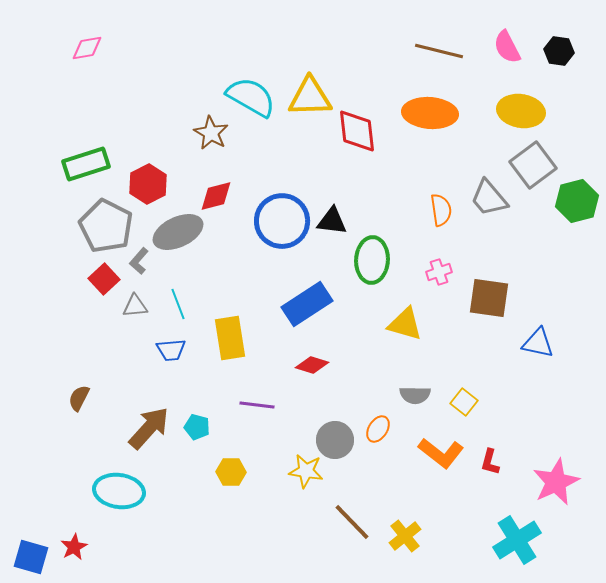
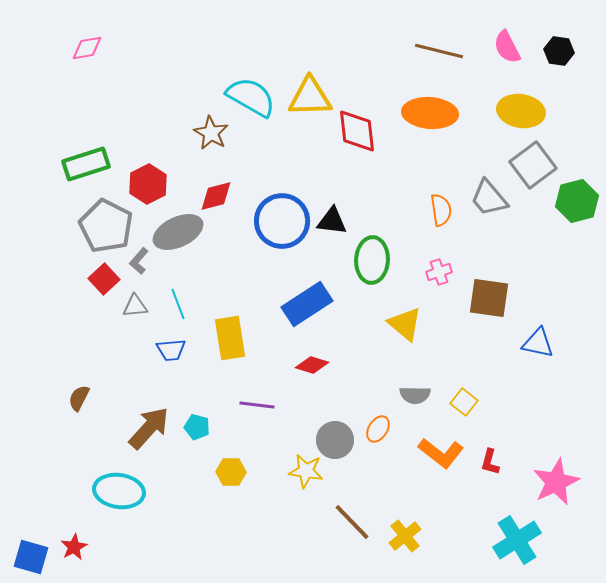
yellow triangle at (405, 324): rotated 24 degrees clockwise
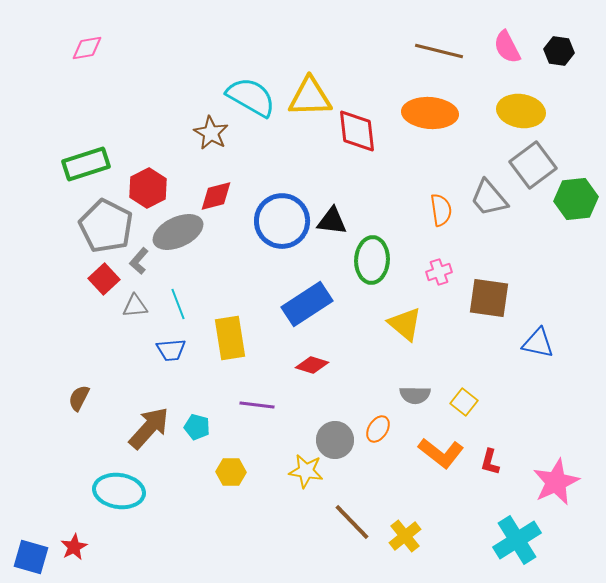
red hexagon at (148, 184): moved 4 px down
green hexagon at (577, 201): moved 1 px left, 2 px up; rotated 9 degrees clockwise
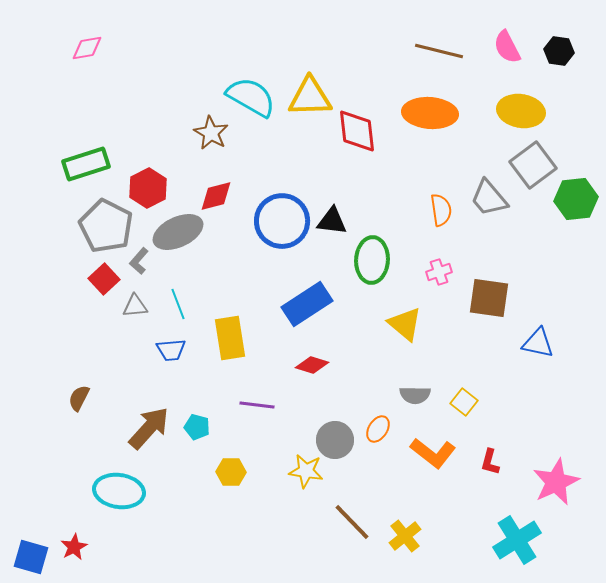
orange L-shape at (441, 453): moved 8 px left
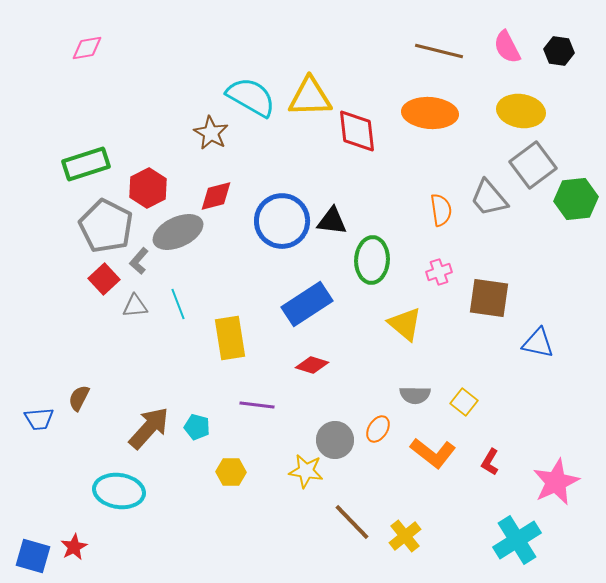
blue trapezoid at (171, 350): moved 132 px left, 69 px down
red L-shape at (490, 462): rotated 16 degrees clockwise
blue square at (31, 557): moved 2 px right, 1 px up
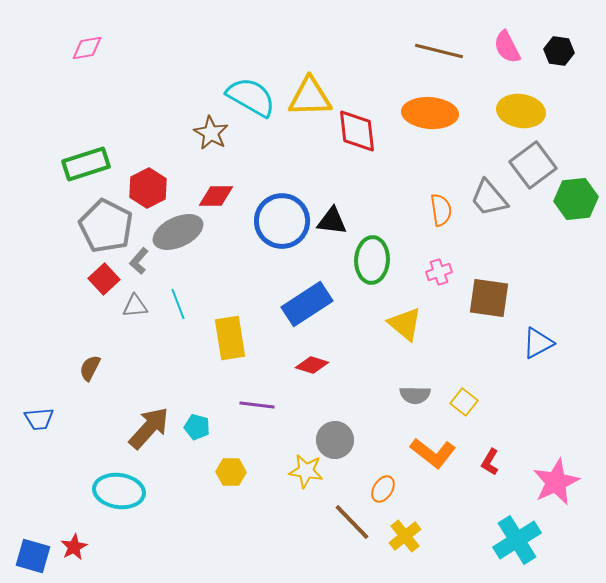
red diamond at (216, 196): rotated 15 degrees clockwise
blue triangle at (538, 343): rotated 40 degrees counterclockwise
brown semicircle at (79, 398): moved 11 px right, 30 px up
orange ellipse at (378, 429): moved 5 px right, 60 px down
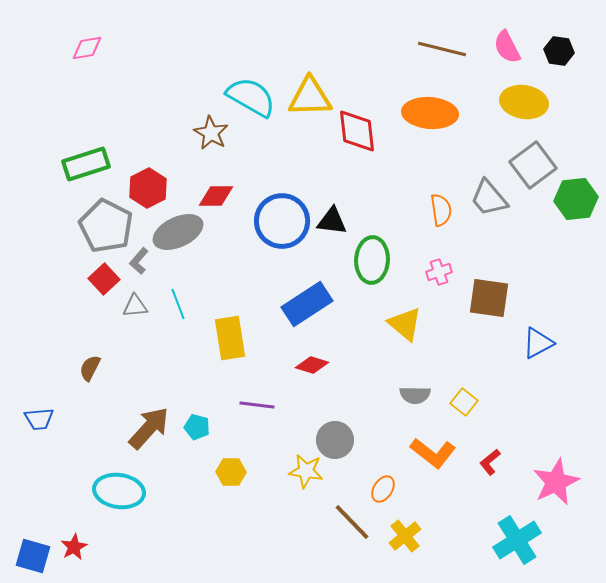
brown line at (439, 51): moved 3 px right, 2 px up
yellow ellipse at (521, 111): moved 3 px right, 9 px up
red L-shape at (490, 462): rotated 20 degrees clockwise
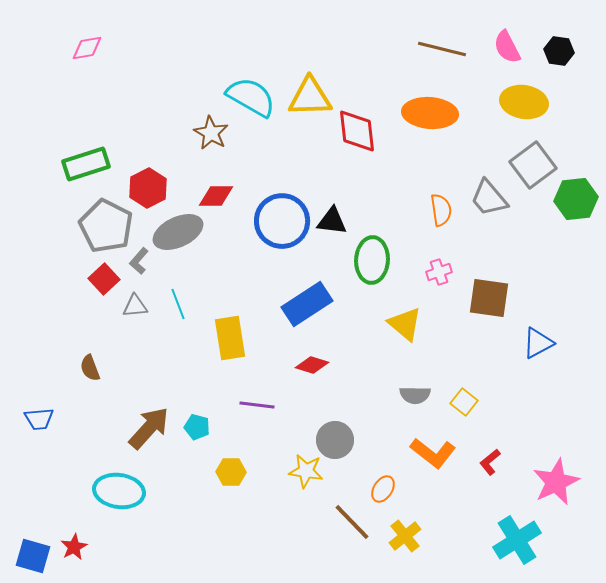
brown semicircle at (90, 368): rotated 48 degrees counterclockwise
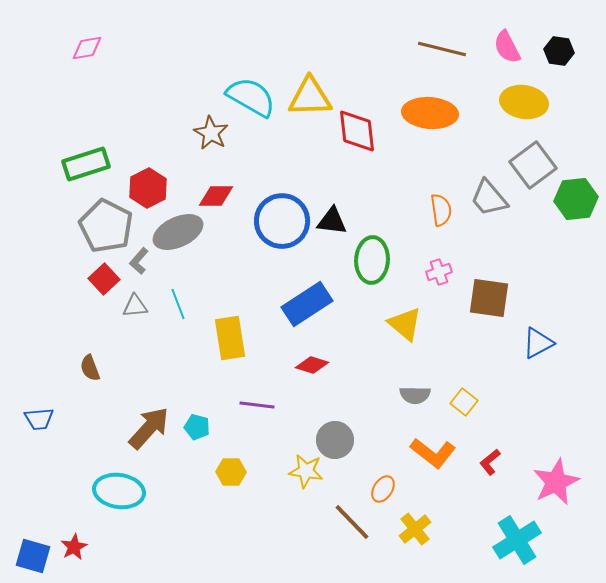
yellow cross at (405, 536): moved 10 px right, 7 px up
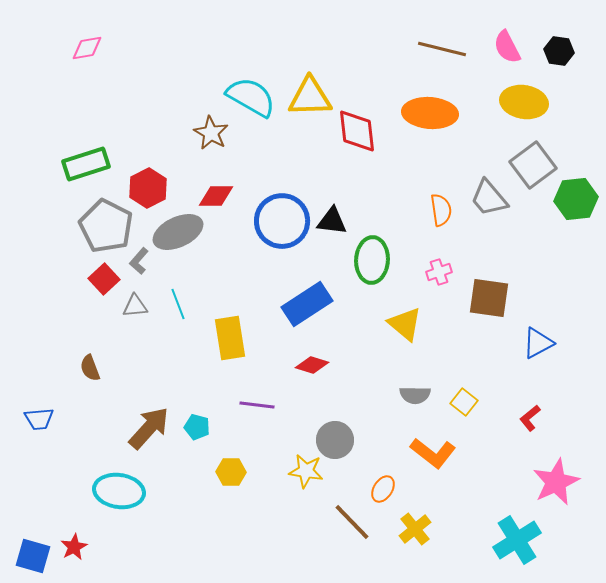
red L-shape at (490, 462): moved 40 px right, 44 px up
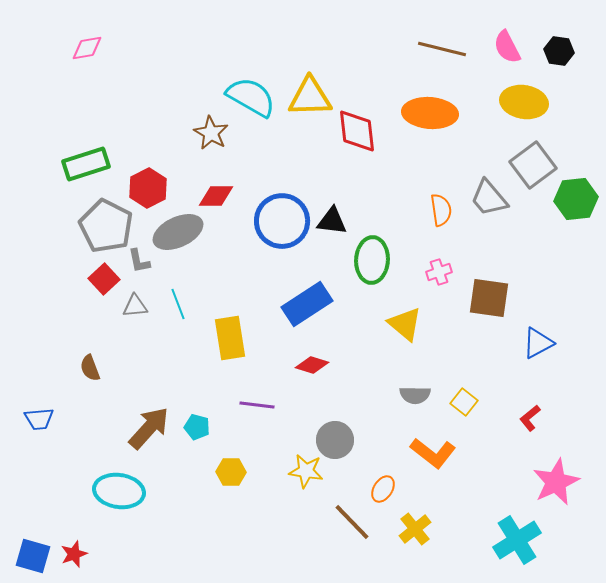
gray L-shape at (139, 261): rotated 52 degrees counterclockwise
red star at (74, 547): moved 7 px down; rotated 8 degrees clockwise
